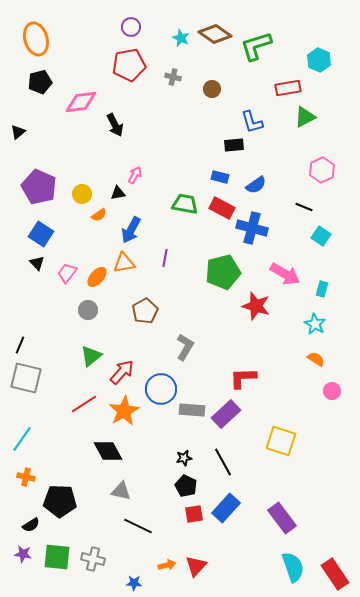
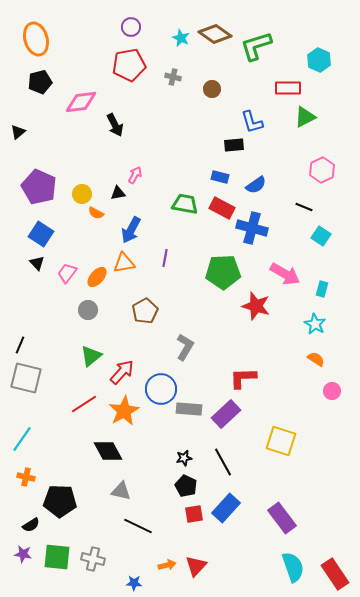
red rectangle at (288, 88): rotated 10 degrees clockwise
orange semicircle at (99, 215): moved 3 px left, 2 px up; rotated 63 degrees clockwise
green pentagon at (223, 272): rotated 12 degrees clockwise
gray rectangle at (192, 410): moved 3 px left, 1 px up
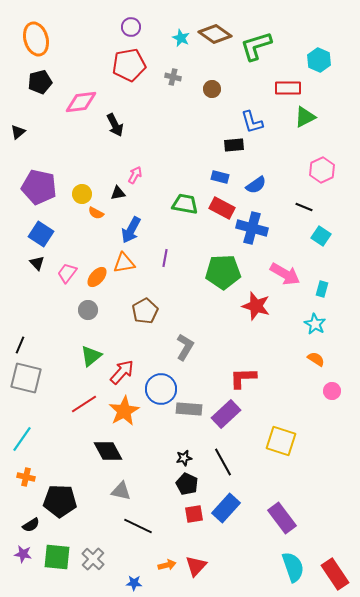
purple pentagon at (39, 187): rotated 12 degrees counterclockwise
black pentagon at (186, 486): moved 1 px right, 2 px up
gray cross at (93, 559): rotated 30 degrees clockwise
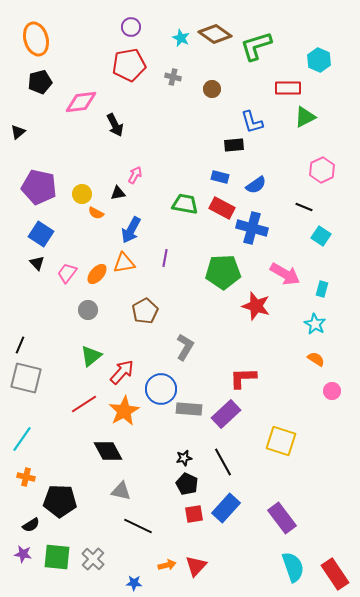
orange ellipse at (97, 277): moved 3 px up
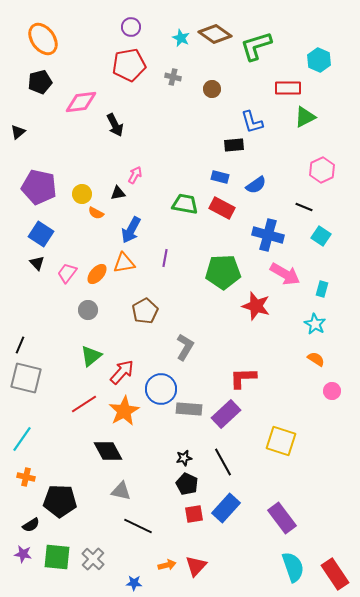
orange ellipse at (36, 39): moved 7 px right; rotated 20 degrees counterclockwise
blue cross at (252, 228): moved 16 px right, 7 px down
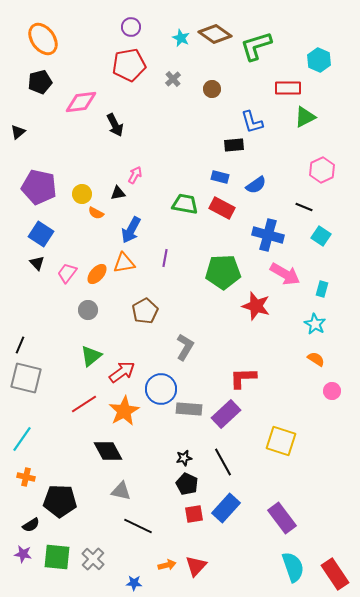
gray cross at (173, 77): moved 2 px down; rotated 35 degrees clockwise
red arrow at (122, 372): rotated 12 degrees clockwise
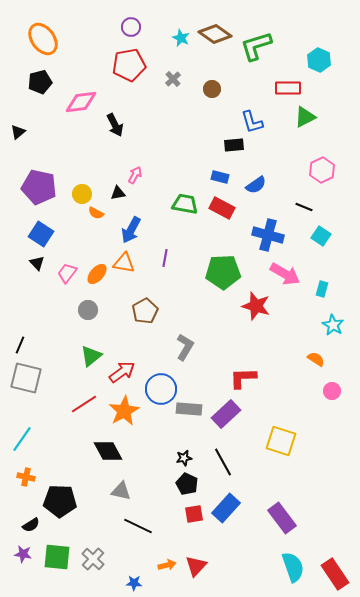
orange triangle at (124, 263): rotated 20 degrees clockwise
cyan star at (315, 324): moved 18 px right, 1 px down
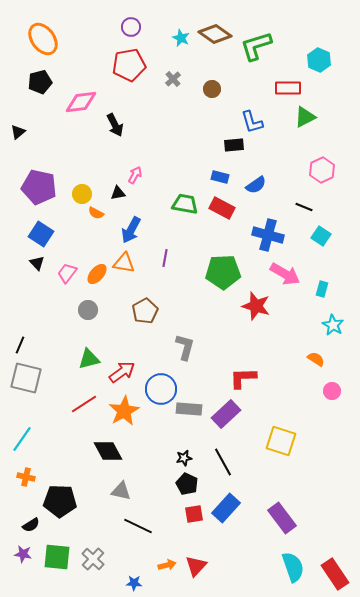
gray L-shape at (185, 347): rotated 16 degrees counterclockwise
green triangle at (91, 356): moved 2 px left, 3 px down; rotated 25 degrees clockwise
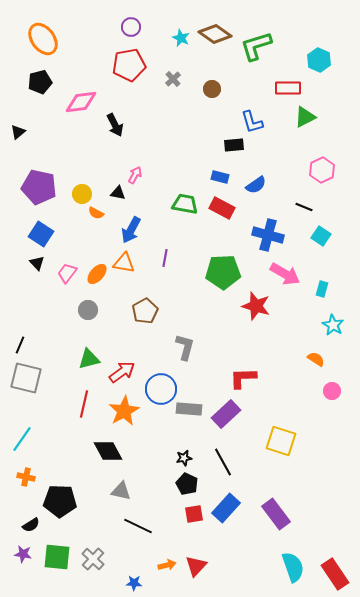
black triangle at (118, 193): rotated 21 degrees clockwise
red line at (84, 404): rotated 44 degrees counterclockwise
purple rectangle at (282, 518): moved 6 px left, 4 px up
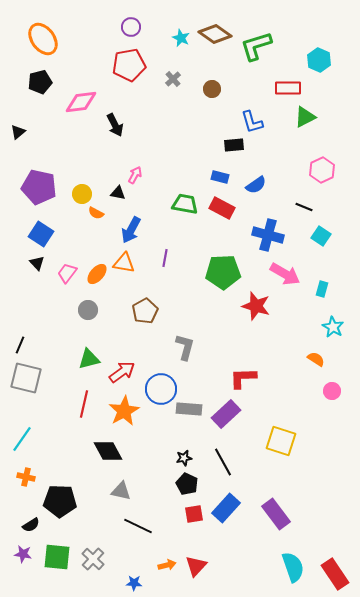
cyan star at (333, 325): moved 2 px down
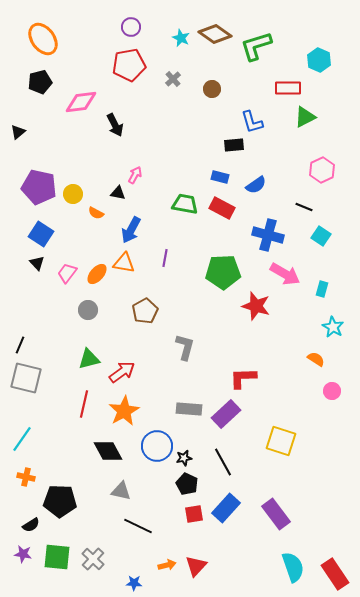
yellow circle at (82, 194): moved 9 px left
blue circle at (161, 389): moved 4 px left, 57 px down
